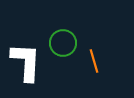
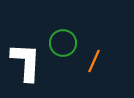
orange line: rotated 40 degrees clockwise
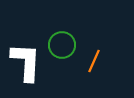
green circle: moved 1 px left, 2 px down
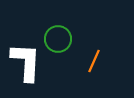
green circle: moved 4 px left, 6 px up
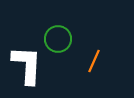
white L-shape: moved 1 px right, 3 px down
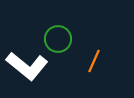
white L-shape: moved 1 px down; rotated 126 degrees clockwise
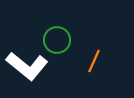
green circle: moved 1 px left, 1 px down
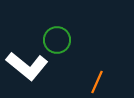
orange line: moved 3 px right, 21 px down
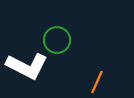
white L-shape: rotated 12 degrees counterclockwise
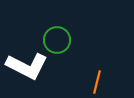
orange line: rotated 10 degrees counterclockwise
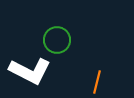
white L-shape: moved 3 px right, 5 px down
